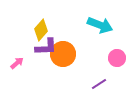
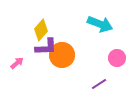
cyan arrow: moved 1 px up
orange circle: moved 1 px left, 1 px down
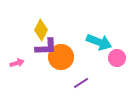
cyan arrow: moved 1 px left, 18 px down
yellow diamond: rotated 15 degrees counterclockwise
orange circle: moved 1 px left, 2 px down
pink arrow: rotated 24 degrees clockwise
purple line: moved 18 px left, 1 px up
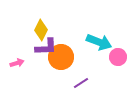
pink circle: moved 1 px right, 1 px up
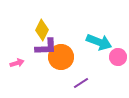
yellow diamond: moved 1 px right
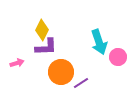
cyan arrow: rotated 50 degrees clockwise
orange circle: moved 15 px down
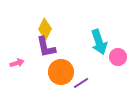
yellow diamond: moved 3 px right, 1 px up
purple L-shape: rotated 80 degrees clockwise
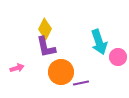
pink arrow: moved 5 px down
purple line: rotated 21 degrees clockwise
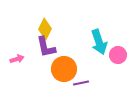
pink circle: moved 2 px up
pink arrow: moved 9 px up
orange circle: moved 3 px right, 3 px up
